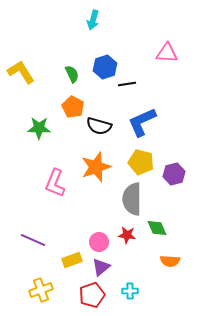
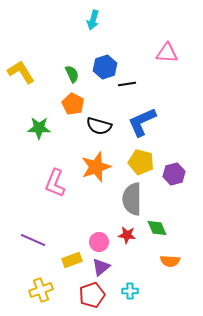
orange pentagon: moved 3 px up
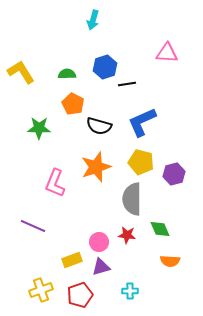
green semicircle: moved 5 px left; rotated 66 degrees counterclockwise
green diamond: moved 3 px right, 1 px down
purple line: moved 14 px up
purple triangle: rotated 24 degrees clockwise
red pentagon: moved 12 px left
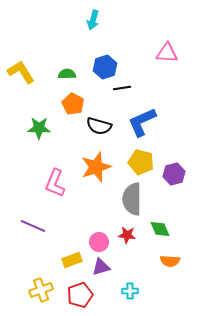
black line: moved 5 px left, 4 px down
